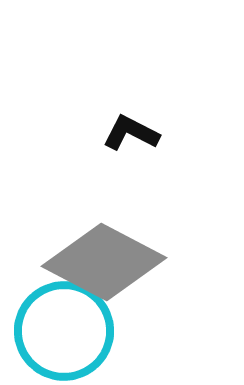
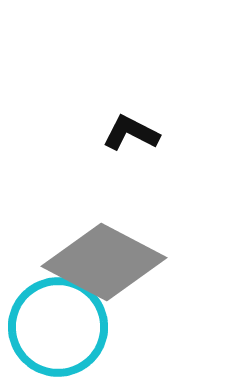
cyan circle: moved 6 px left, 4 px up
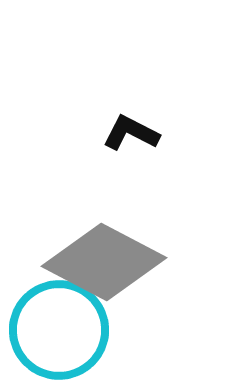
cyan circle: moved 1 px right, 3 px down
